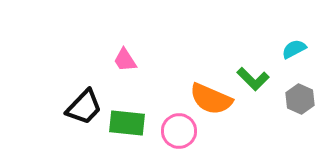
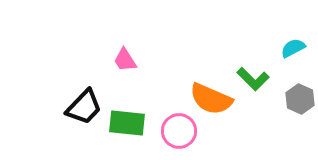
cyan semicircle: moved 1 px left, 1 px up
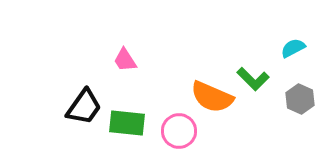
orange semicircle: moved 1 px right, 2 px up
black trapezoid: rotated 9 degrees counterclockwise
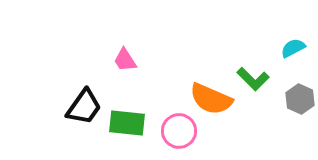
orange semicircle: moved 1 px left, 2 px down
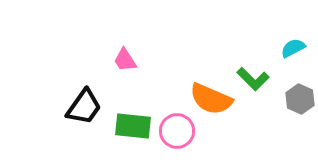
green rectangle: moved 6 px right, 3 px down
pink circle: moved 2 px left
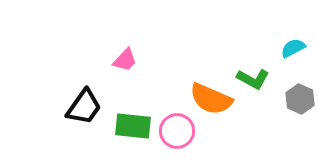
pink trapezoid: rotated 104 degrees counterclockwise
green L-shape: rotated 16 degrees counterclockwise
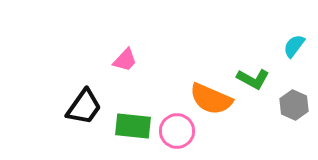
cyan semicircle: moved 1 px right, 2 px up; rotated 25 degrees counterclockwise
gray hexagon: moved 6 px left, 6 px down
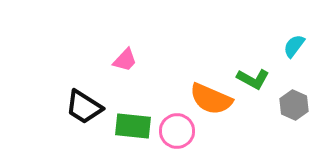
black trapezoid: rotated 87 degrees clockwise
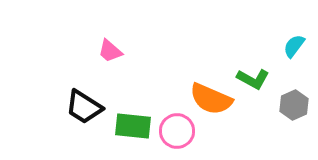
pink trapezoid: moved 15 px left, 9 px up; rotated 88 degrees clockwise
gray hexagon: rotated 12 degrees clockwise
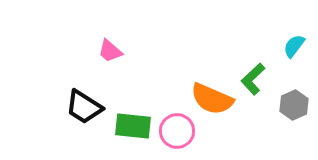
green L-shape: rotated 108 degrees clockwise
orange semicircle: moved 1 px right
